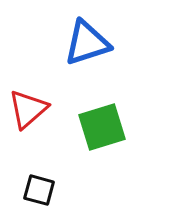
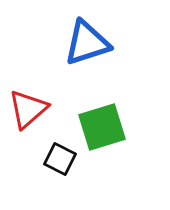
black square: moved 21 px right, 31 px up; rotated 12 degrees clockwise
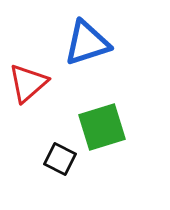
red triangle: moved 26 px up
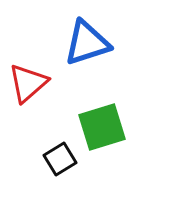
black square: rotated 32 degrees clockwise
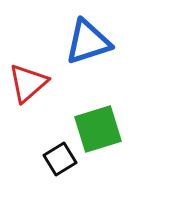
blue triangle: moved 1 px right, 1 px up
green square: moved 4 px left, 2 px down
